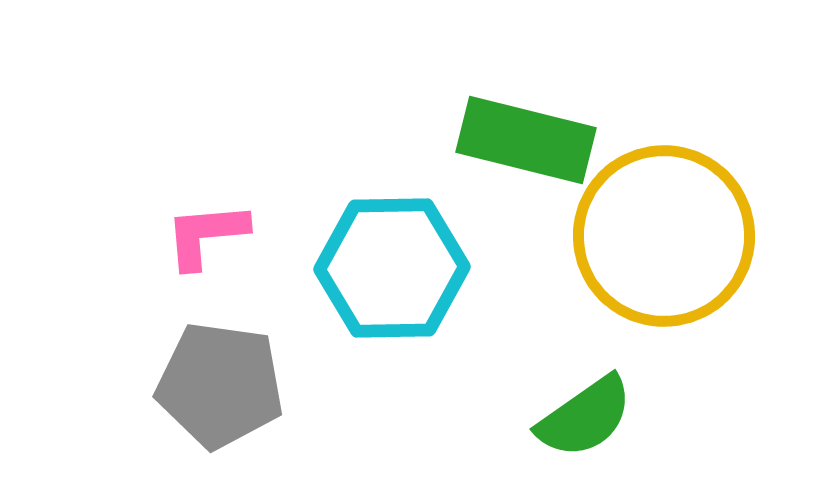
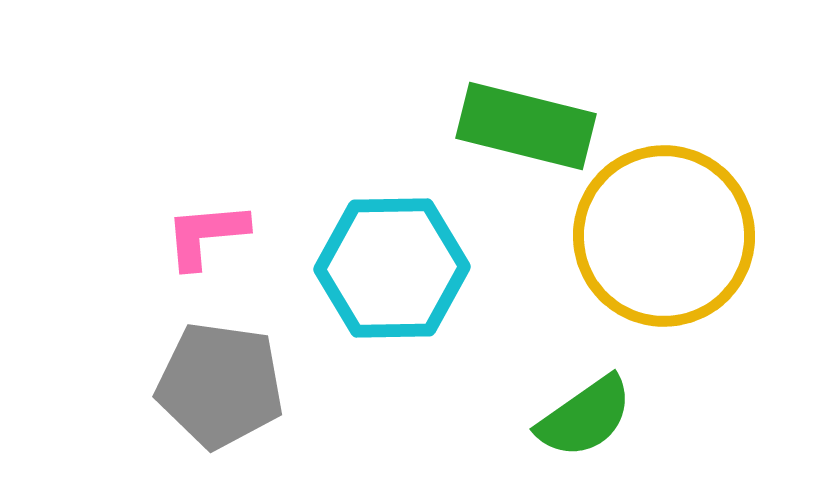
green rectangle: moved 14 px up
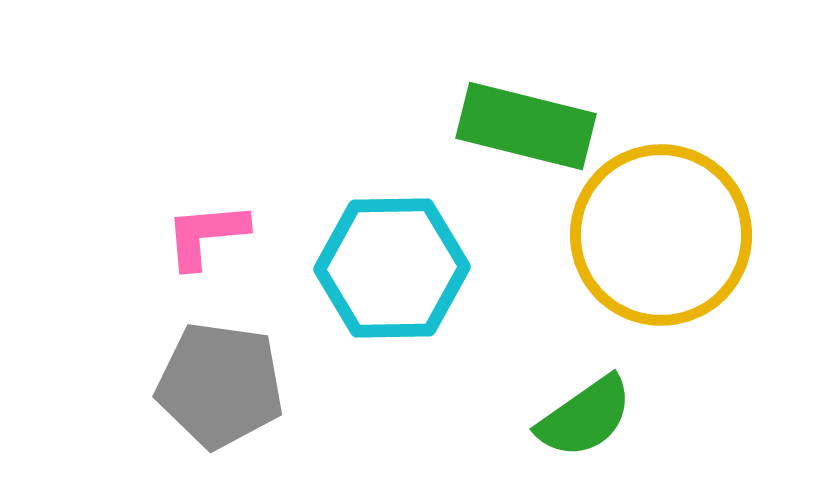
yellow circle: moved 3 px left, 1 px up
